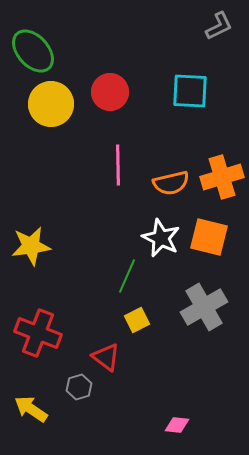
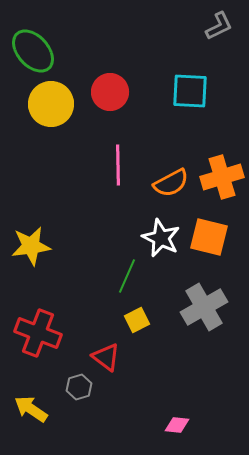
orange semicircle: rotated 15 degrees counterclockwise
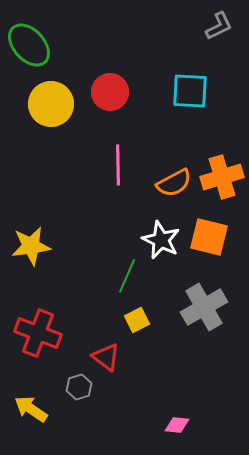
green ellipse: moved 4 px left, 6 px up
orange semicircle: moved 3 px right
white star: moved 2 px down
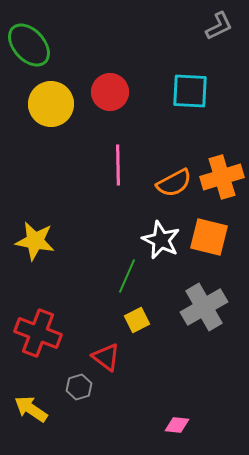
yellow star: moved 4 px right, 5 px up; rotated 18 degrees clockwise
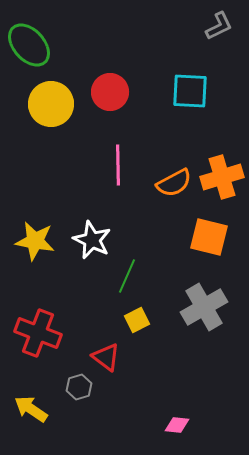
white star: moved 69 px left
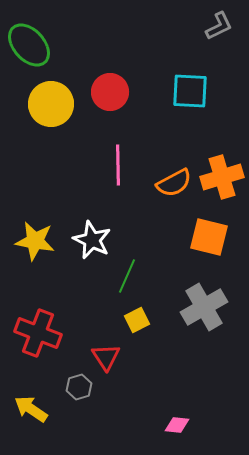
red triangle: rotated 20 degrees clockwise
